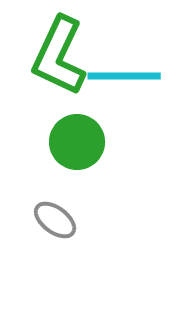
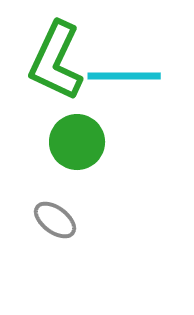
green L-shape: moved 3 px left, 5 px down
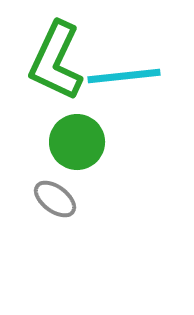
cyan line: rotated 6 degrees counterclockwise
gray ellipse: moved 21 px up
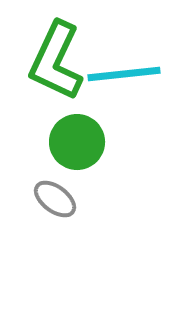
cyan line: moved 2 px up
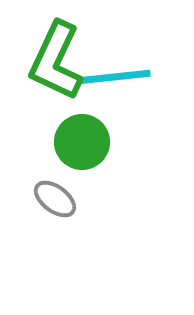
cyan line: moved 10 px left, 3 px down
green circle: moved 5 px right
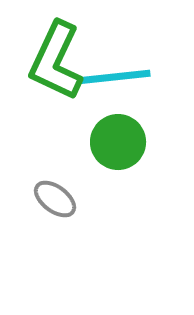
green circle: moved 36 px right
